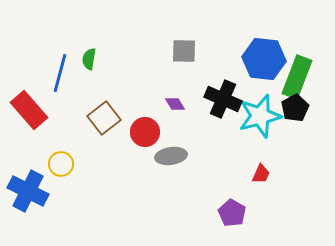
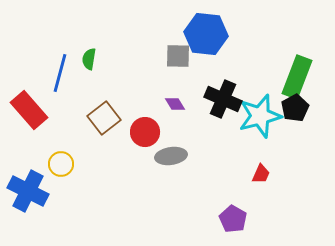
gray square: moved 6 px left, 5 px down
blue hexagon: moved 58 px left, 25 px up
purple pentagon: moved 1 px right, 6 px down
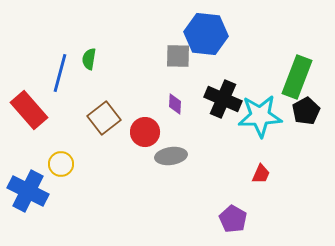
purple diamond: rotated 35 degrees clockwise
black pentagon: moved 11 px right, 3 px down
cyan star: rotated 12 degrees clockwise
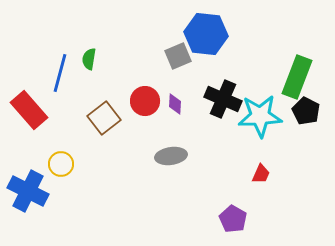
gray square: rotated 24 degrees counterclockwise
black pentagon: rotated 16 degrees counterclockwise
red circle: moved 31 px up
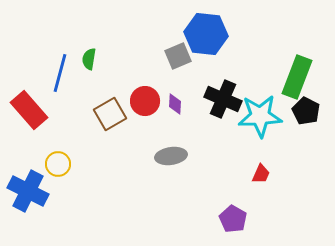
brown square: moved 6 px right, 4 px up; rotated 8 degrees clockwise
yellow circle: moved 3 px left
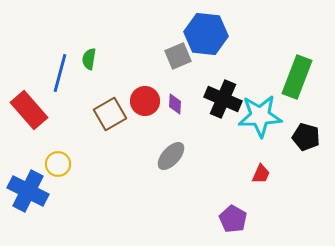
black pentagon: moved 26 px down; rotated 12 degrees counterclockwise
gray ellipse: rotated 40 degrees counterclockwise
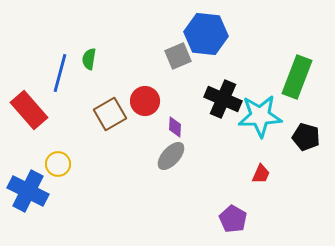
purple diamond: moved 23 px down
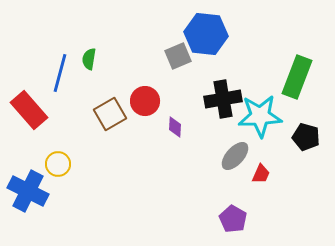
black cross: rotated 33 degrees counterclockwise
gray ellipse: moved 64 px right
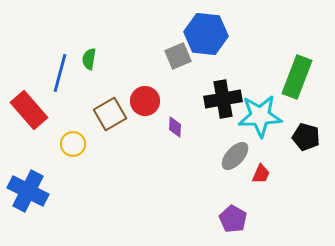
yellow circle: moved 15 px right, 20 px up
